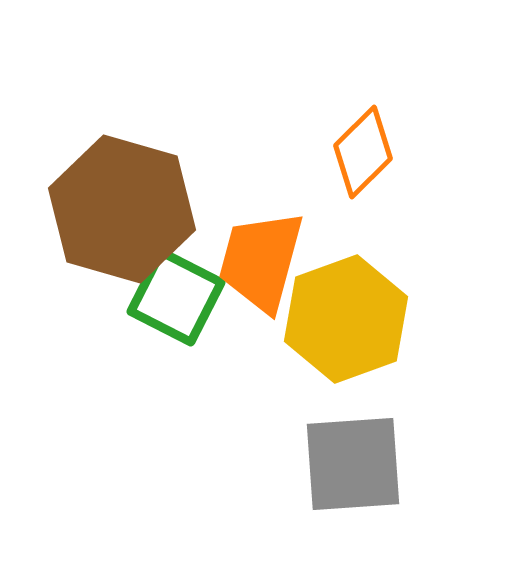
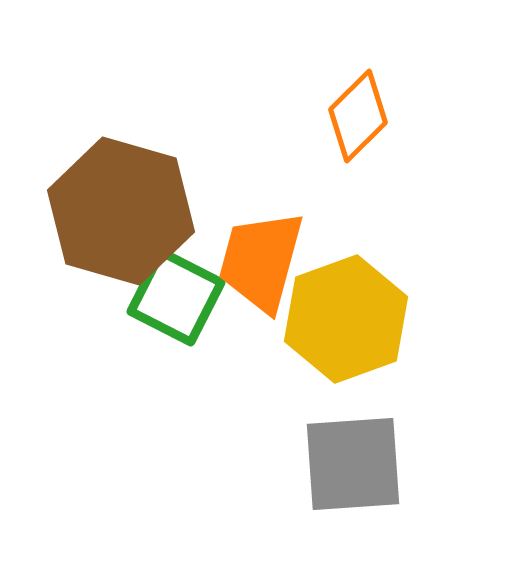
orange diamond: moved 5 px left, 36 px up
brown hexagon: moved 1 px left, 2 px down
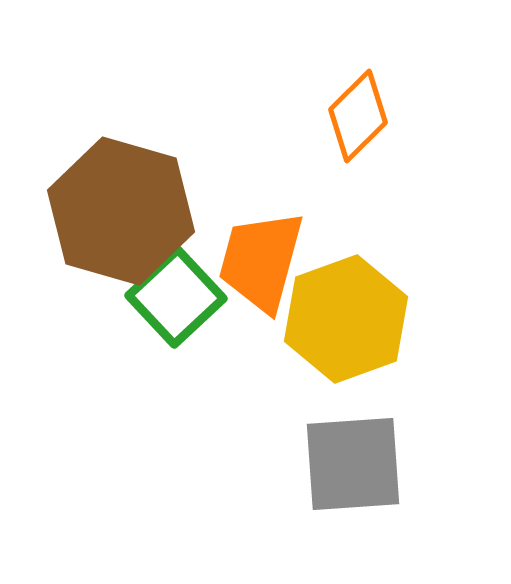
green square: rotated 20 degrees clockwise
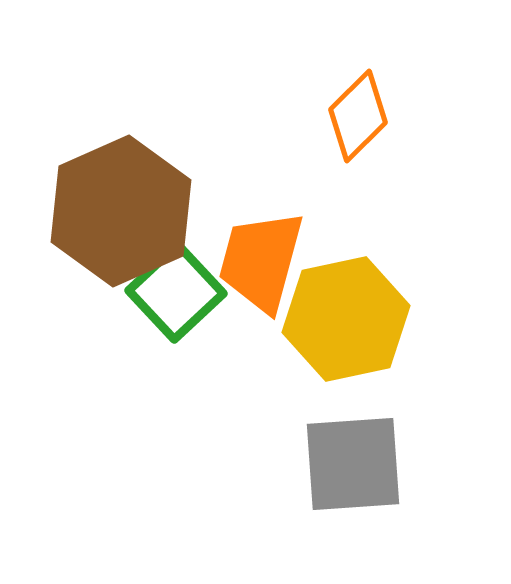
brown hexagon: rotated 20 degrees clockwise
green square: moved 5 px up
yellow hexagon: rotated 8 degrees clockwise
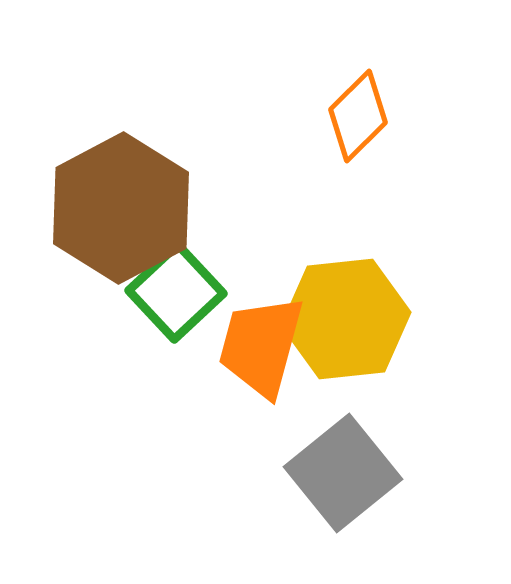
brown hexagon: moved 3 px up; rotated 4 degrees counterclockwise
orange trapezoid: moved 85 px down
yellow hexagon: rotated 6 degrees clockwise
gray square: moved 10 px left, 9 px down; rotated 35 degrees counterclockwise
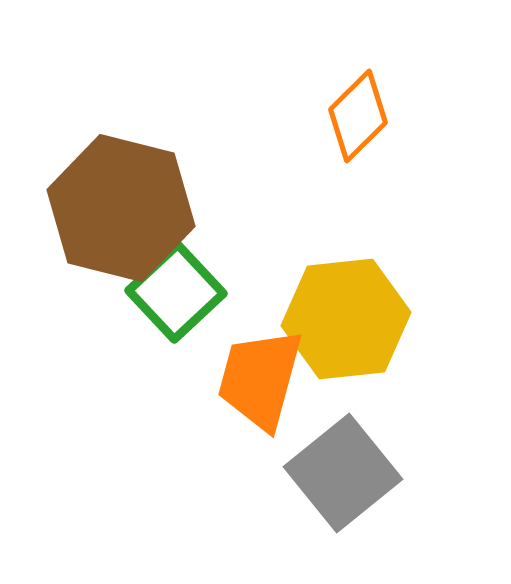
brown hexagon: rotated 18 degrees counterclockwise
orange trapezoid: moved 1 px left, 33 px down
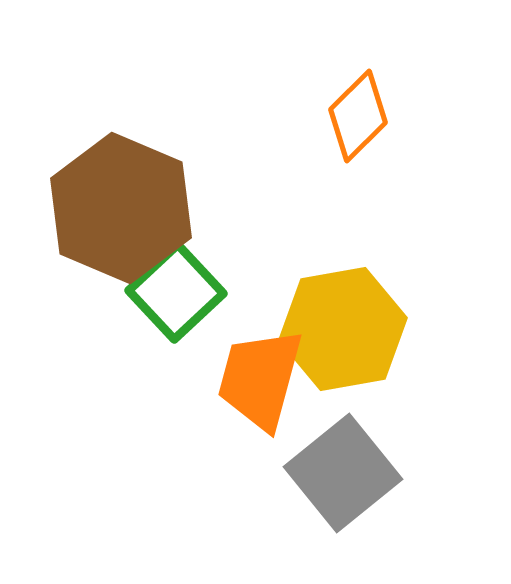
brown hexagon: rotated 9 degrees clockwise
yellow hexagon: moved 3 px left, 10 px down; rotated 4 degrees counterclockwise
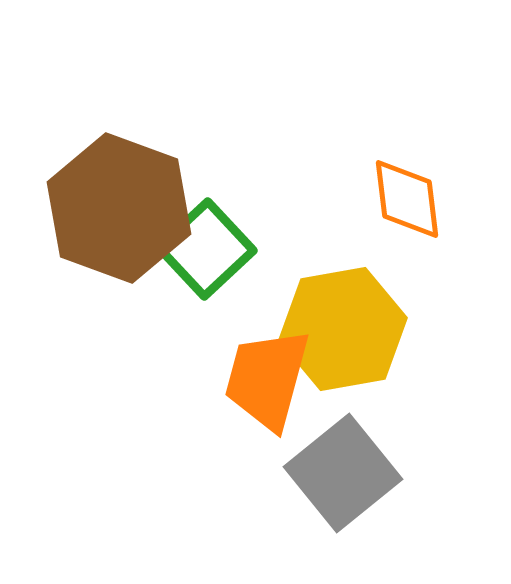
orange diamond: moved 49 px right, 83 px down; rotated 52 degrees counterclockwise
brown hexagon: moved 2 px left; rotated 3 degrees counterclockwise
green square: moved 30 px right, 43 px up
orange trapezoid: moved 7 px right
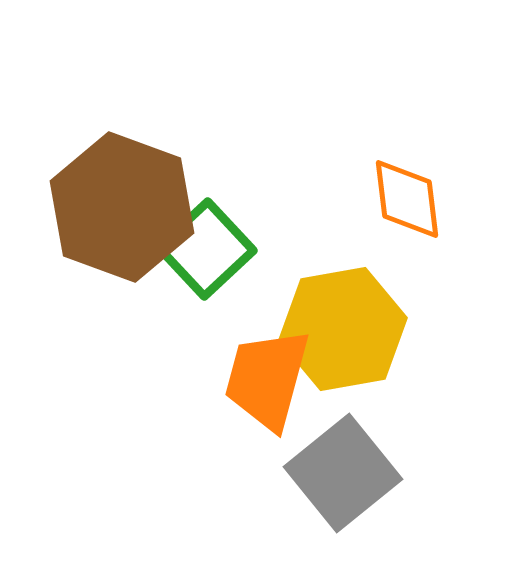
brown hexagon: moved 3 px right, 1 px up
